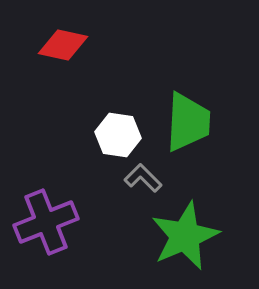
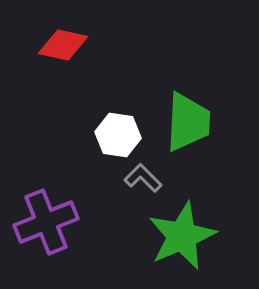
green star: moved 3 px left
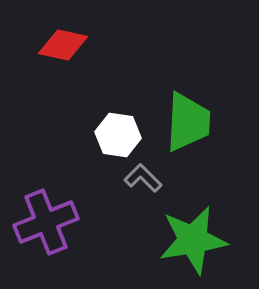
green star: moved 11 px right, 4 px down; rotated 14 degrees clockwise
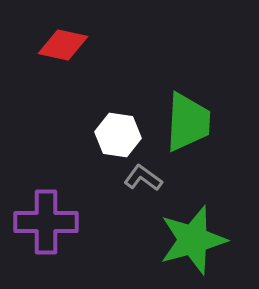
gray L-shape: rotated 9 degrees counterclockwise
purple cross: rotated 22 degrees clockwise
green star: rotated 6 degrees counterclockwise
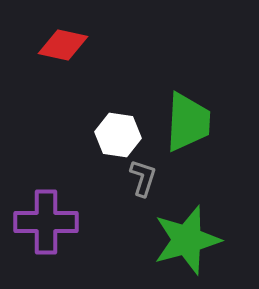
gray L-shape: rotated 72 degrees clockwise
green star: moved 6 px left
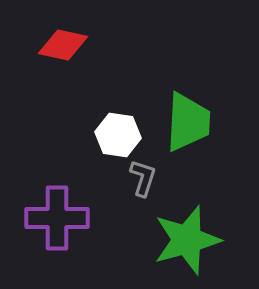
purple cross: moved 11 px right, 4 px up
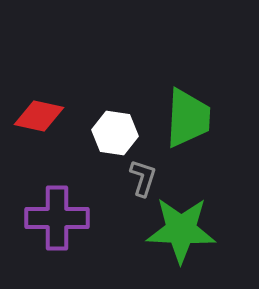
red diamond: moved 24 px left, 71 px down
green trapezoid: moved 4 px up
white hexagon: moved 3 px left, 2 px up
green star: moved 6 px left, 10 px up; rotated 18 degrees clockwise
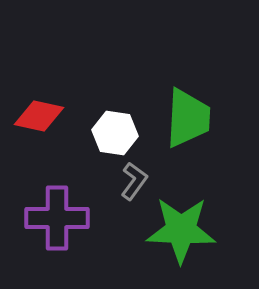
gray L-shape: moved 9 px left, 3 px down; rotated 18 degrees clockwise
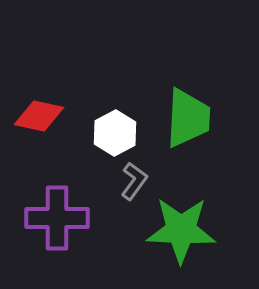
white hexagon: rotated 24 degrees clockwise
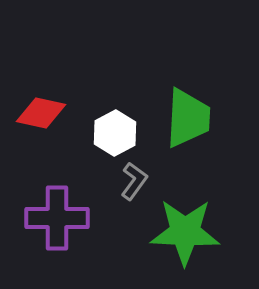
red diamond: moved 2 px right, 3 px up
green star: moved 4 px right, 2 px down
